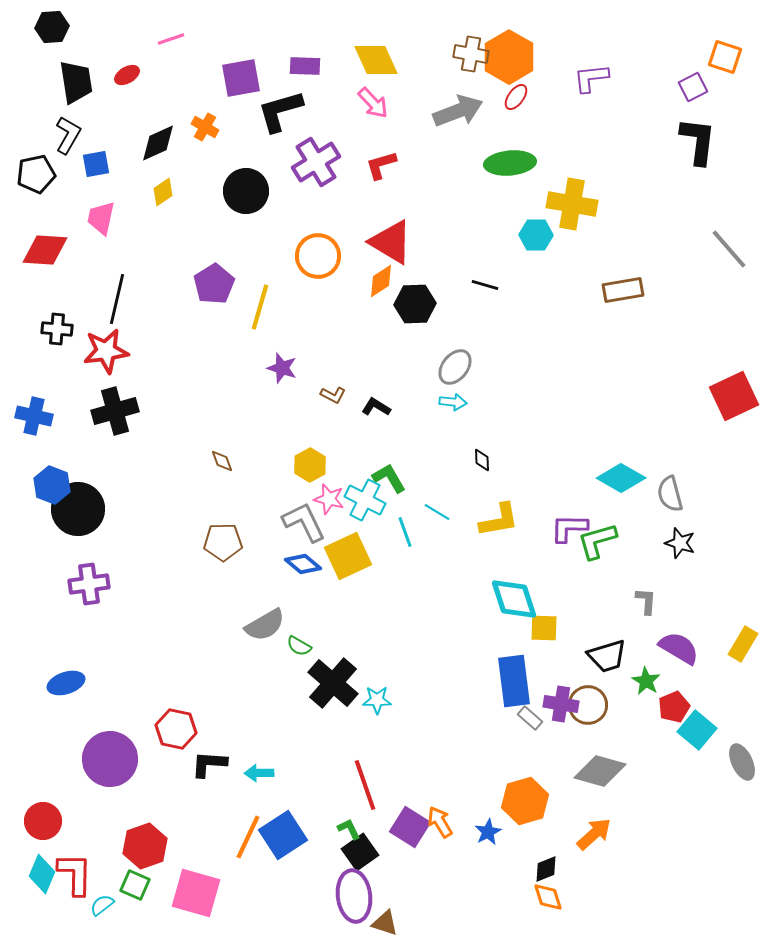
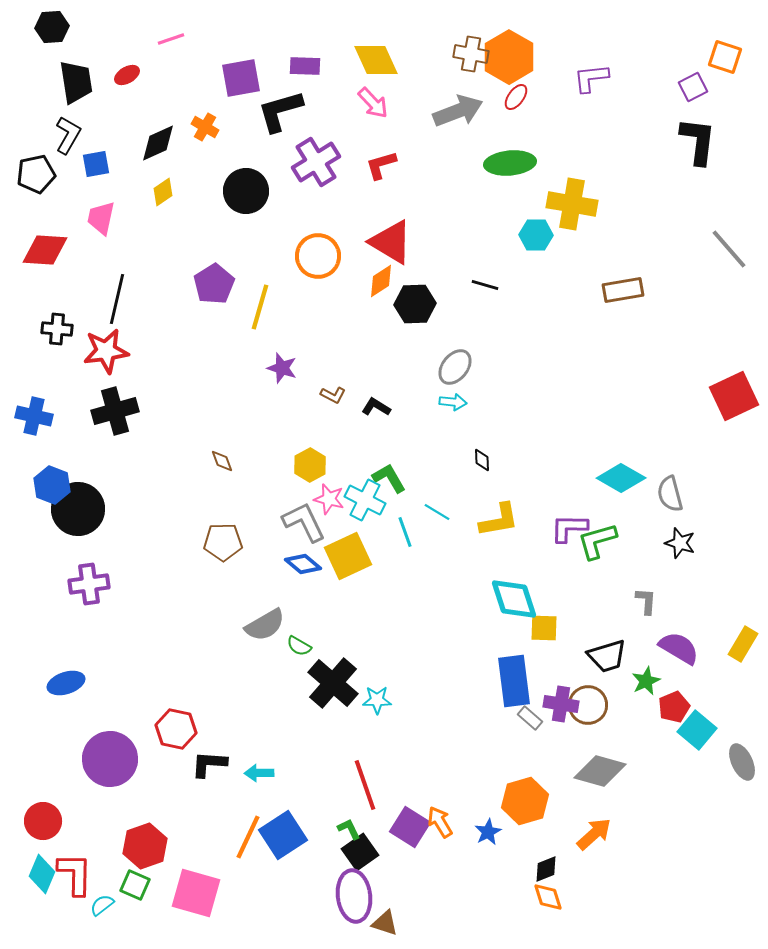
green star at (646, 681): rotated 16 degrees clockwise
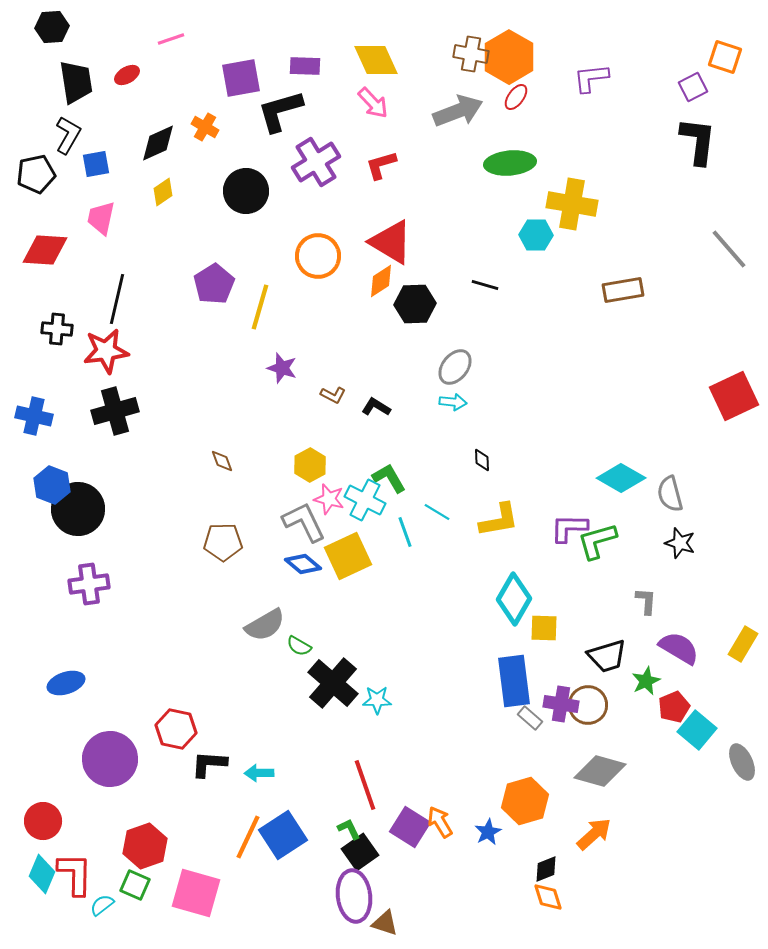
cyan diamond at (514, 599): rotated 48 degrees clockwise
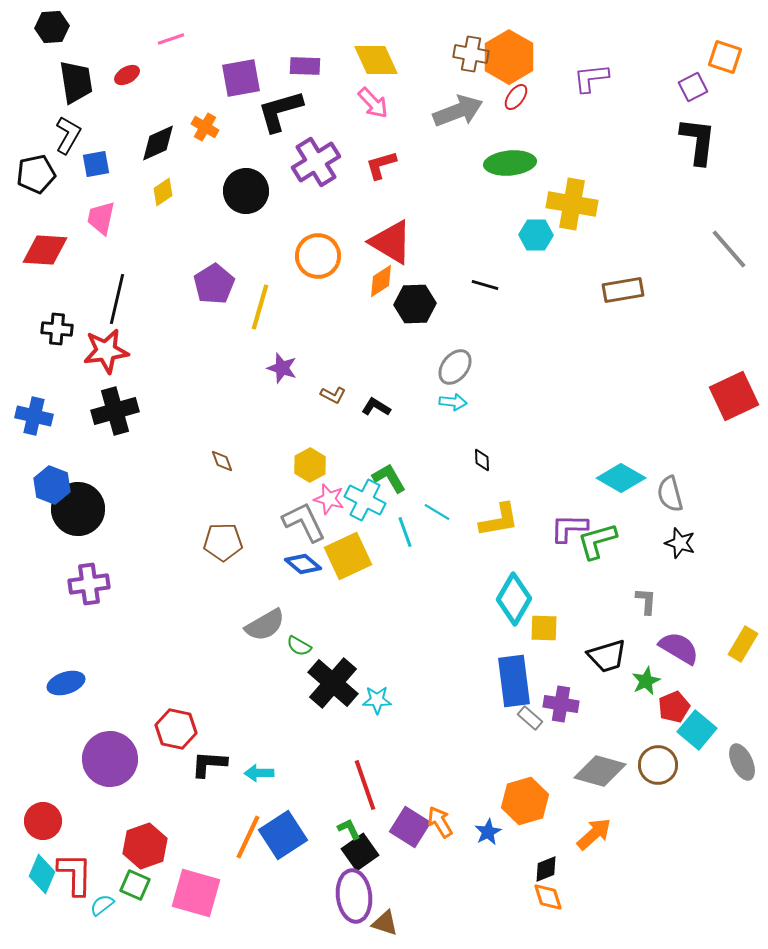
brown circle at (588, 705): moved 70 px right, 60 px down
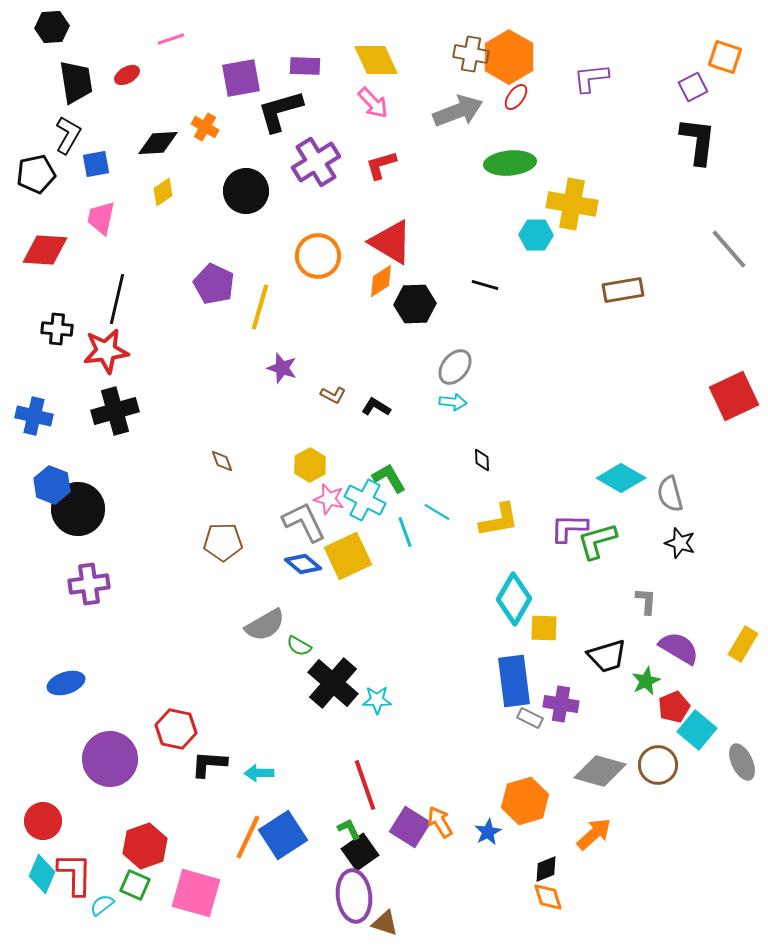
black diamond at (158, 143): rotated 21 degrees clockwise
purple pentagon at (214, 284): rotated 15 degrees counterclockwise
gray rectangle at (530, 718): rotated 15 degrees counterclockwise
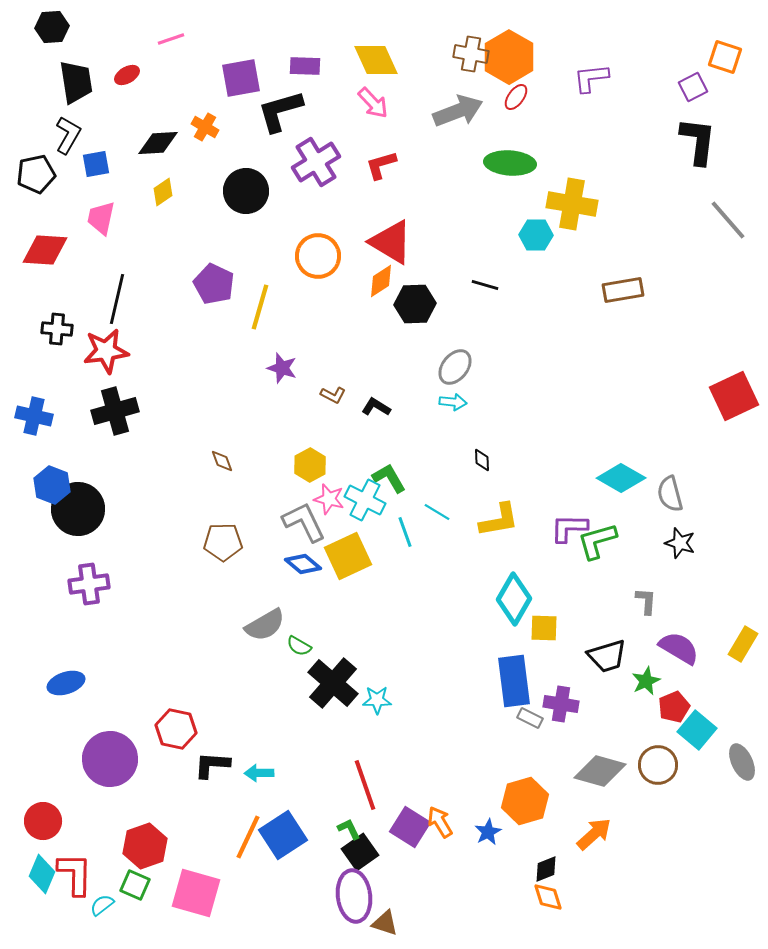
green ellipse at (510, 163): rotated 9 degrees clockwise
gray line at (729, 249): moved 1 px left, 29 px up
black L-shape at (209, 764): moved 3 px right, 1 px down
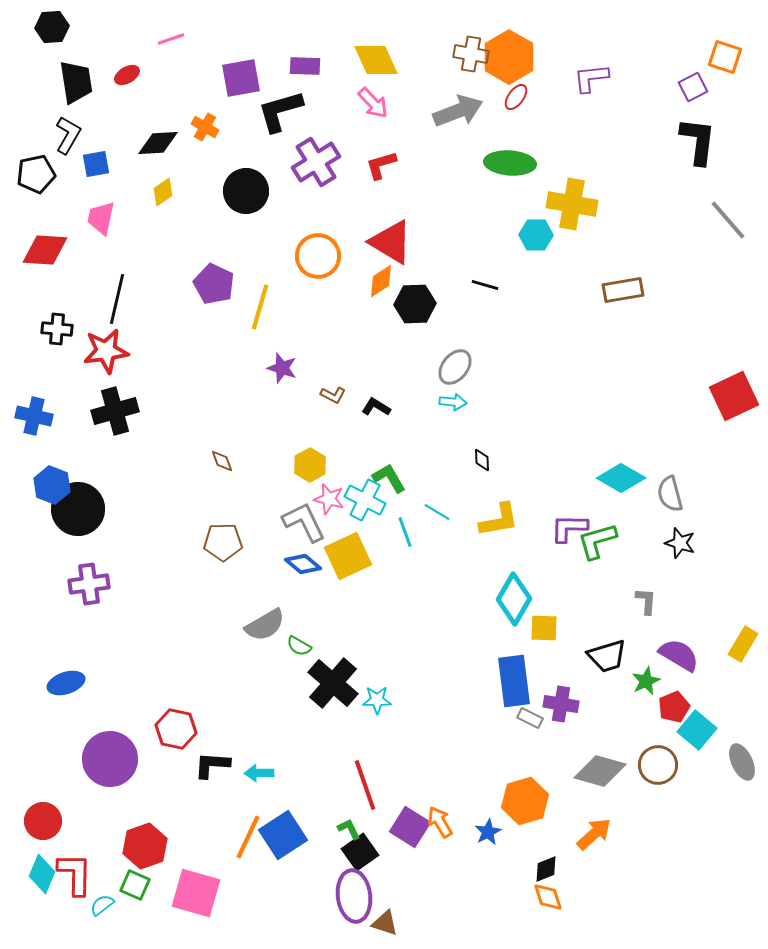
purple semicircle at (679, 648): moved 7 px down
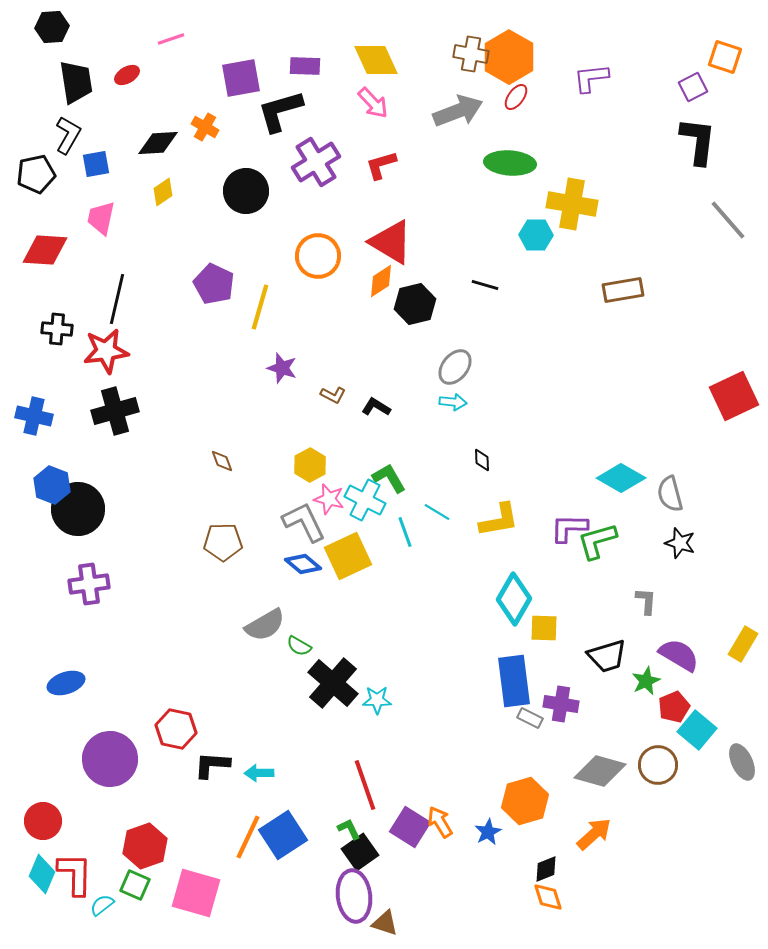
black hexagon at (415, 304): rotated 12 degrees counterclockwise
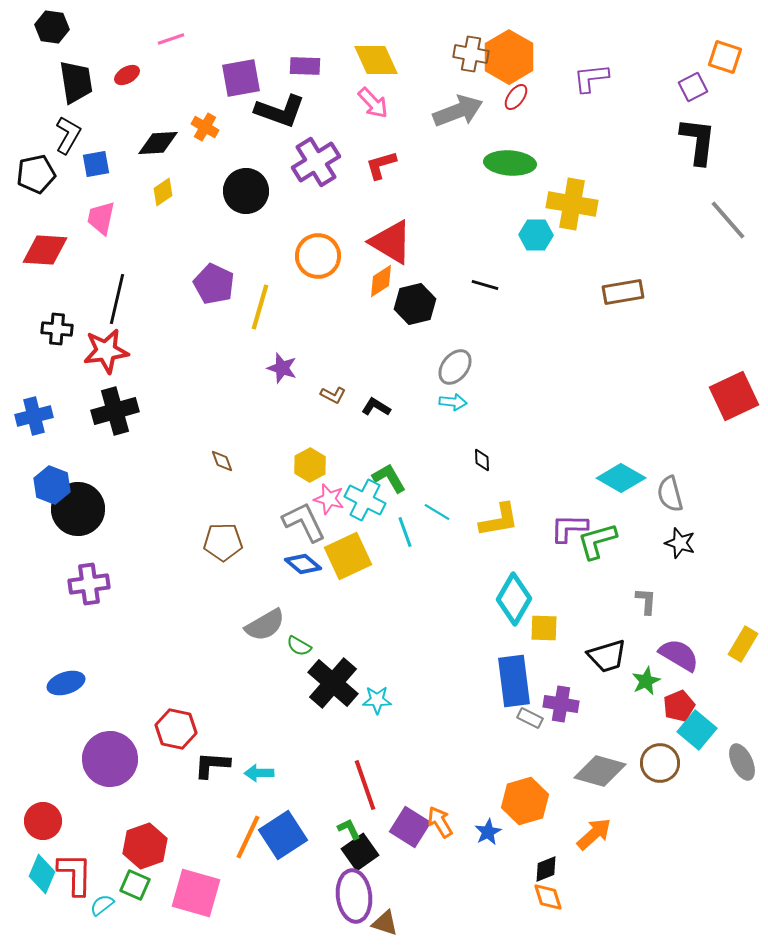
black hexagon at (52, 27): rotated 12 degrees clockwise
black L-shape at (280, 111): rotated 144 degrees counterclockwise
brown rectangle at (623, 290): moved 2 px down
blue cross at (34, 416): rotated 27 degrees counterclockwise
red pentagon at (674, 707): moved 5 px right, 1 px up
brown circle at (658, 765): moved 2 px right, 2 px up
